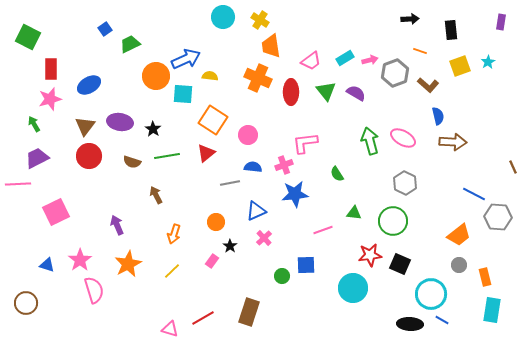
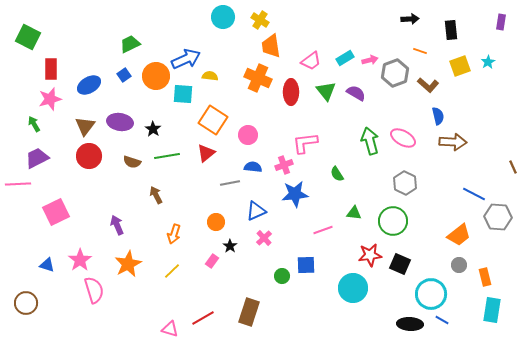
blue square at (105, 29): moved 19 px right, 46 px down
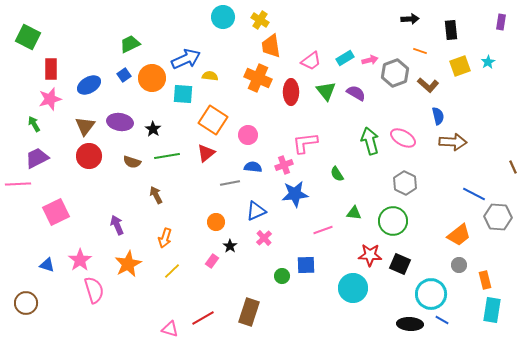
orange circle at (156, 76): moved 4 px left, 2 px down
orange arrow at (174, 234): moved 9 px left, 4 px down
red star at (370, 255): rotated 10 degrees clockwise
orange rectangle at (485, 277): moved 3 px down
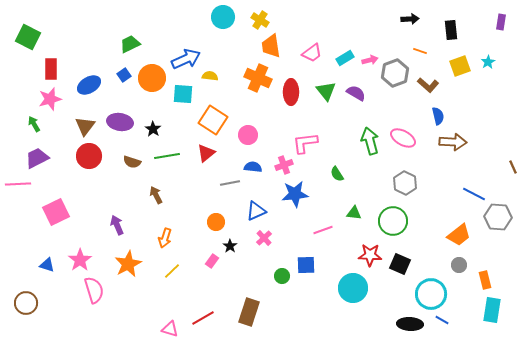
pink trapezoid at (311, 61): moved 1 px right, 8 px up
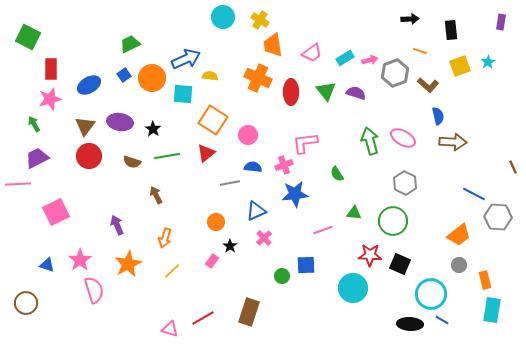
orange trapezoid at (271, 46): moved 2 px right, 1 px up
purple semicircle at (356, 93): rotated 12 degrees counterclockwise
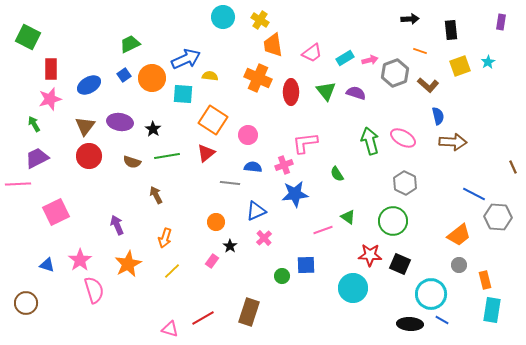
gray line at (230, 183): rotated 18 degrees clockwise
green triangle at (354, 213): moved 6 px left, 4 px down; rotated 28 degrees clockwise
